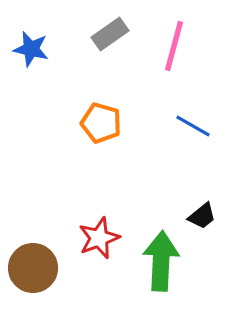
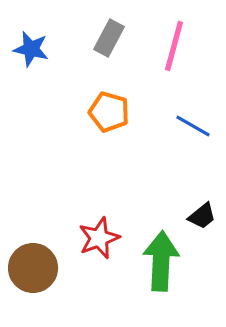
gray rectangle: moved 1 px left, 4 px down; rotated 27 degrees counterclockwise
orange pentagon: moved 8 px right, 11 px up
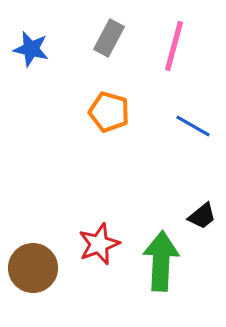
red star: moved 6 px down
